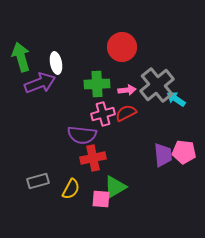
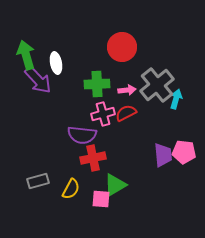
green arrow: moved 5 px right, 2 px up
purple arrow: moved 2 px left, 3 px up; rotated 68 degrees clockwise
cyan arrow: rotated 72 degrees clockwise
green triangle: moved 2 px up
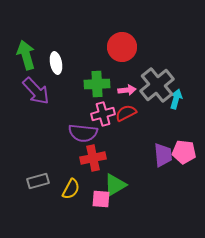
purple arrow: moved 2 px left, 11 px down
purple semicircle: moved 1 px right, 2 px up
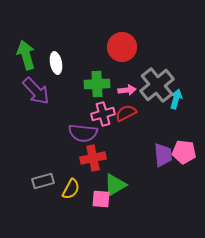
gray rectangle: moved 5 px right
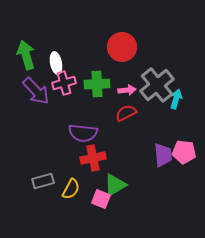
pink cross: moved 39 px left, 31 px up
pink square: rotated 18 degrees clockwise
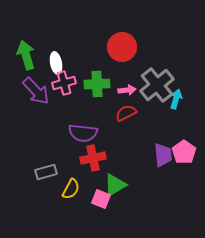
pink pentagon: rotated 30 degrees clockwise
gray rectangle: moved 3 px right, 9 px up
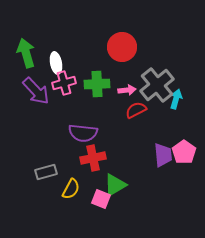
green arrow: moved 2 px up
red semicircle: moved 10 px right, 3 px up
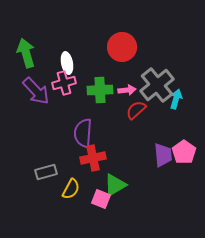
white ellipse: moved 11 px right
green cross: moved 3 px right, 6 px down
red semicircle: rotated 15 degrees counterclockwise
purple semicircle: rotated 88 degrees clockwise
